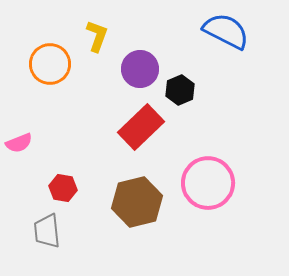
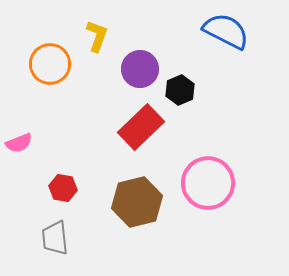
gray trapezoid: moved 8 px right, 7 px down
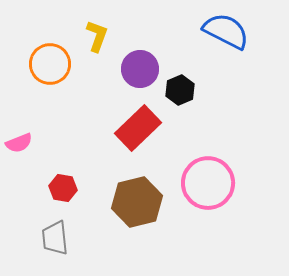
red rectangle: moved 3 px left, 1 px down
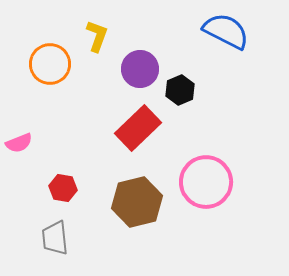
pink circle: moved 2 px left, 1 px up
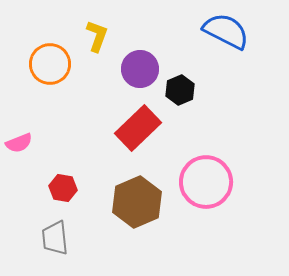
brown hexagon: rotated 9 degrees counterclockwise
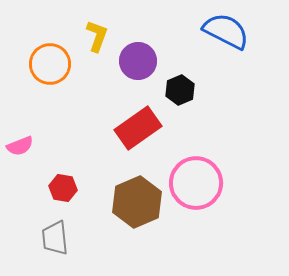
purple circle: moved 2 px left, 8 px up
red rectangle: rotated 9 degrees clockwise
pink semicircle: moved 1 px right, 3 px down
pink circle: moved 10 px left, 1 px down
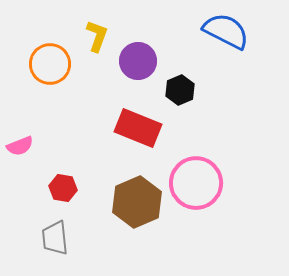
red rectangle: rotated 57 degrees clockwise
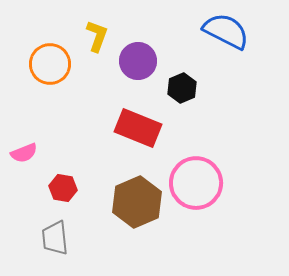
black hexagon: moved 2 px right, 2 px up
pink semicircle: moved 4 px right, 7 px down
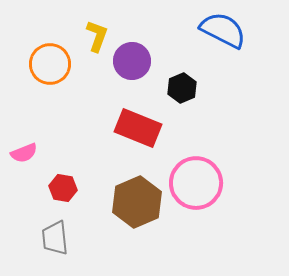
blue semicircle: moved 3 px left, 1 px up
purple circle: moved 6 px left
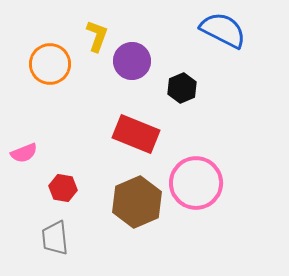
red rectangle: moved 2 px left, 6 px down
